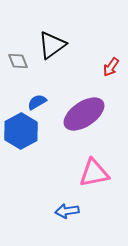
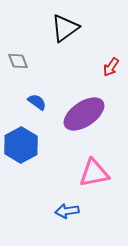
black triangle: moved 13 px right, 17 px up
blue semicircle: rotated 66 degrees clockwise
blue hexagon: moved 14 px down
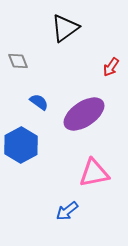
blue semicircle: moved 2 px right
blue arrow: rotated 30 degrees counterclockwise
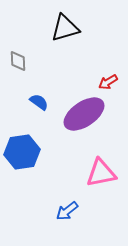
black triangle: rotated 20 degrees clockwise
gray diamond: rotated 20 degrees clockwise
red arrow: moved 3 px left, 15 px down; rotated 24 degrees clockwise
blue hexagon: moved 1 px right, 7 px down; rotated 20 degrees clockwise
pink triangle: moved 7 px right
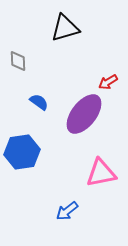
purple ellipse: rotated 18 degrees counterclockwise
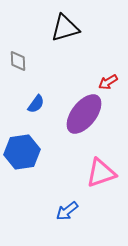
blue semicircle: moved 3 px left, 2 px down; rotated 90 degrees clockwise
pink triangle: rotated 8 degrees counterclockwise
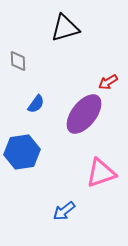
blue arrow: moved 3 px left
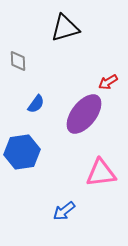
pink triangle: rotated 12 degrees clockwise
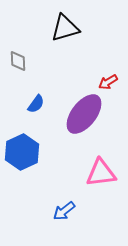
blue hexagon: rotated 16 degrees counterclockwise
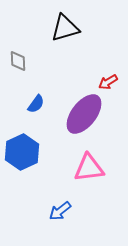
pink triangle: moved 12 px left, 5 px up
blue arrow: moved 4 px left
